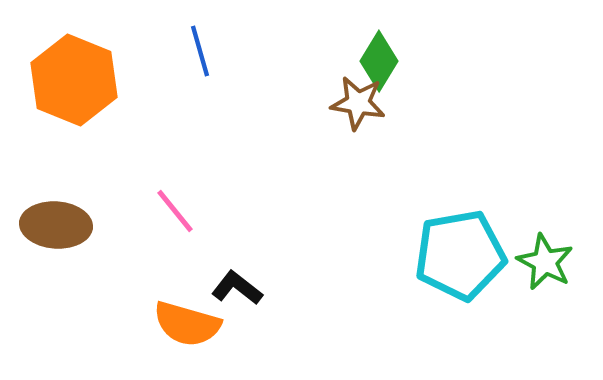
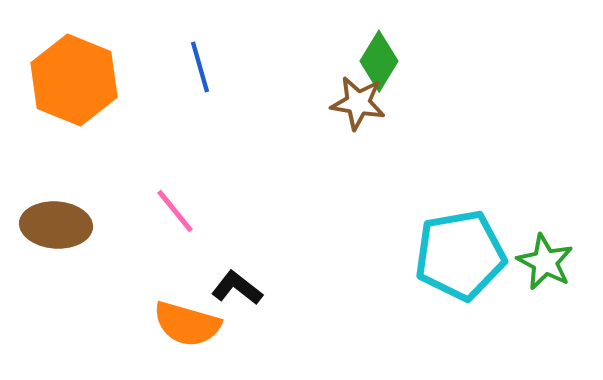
blue line: moved 16 px down
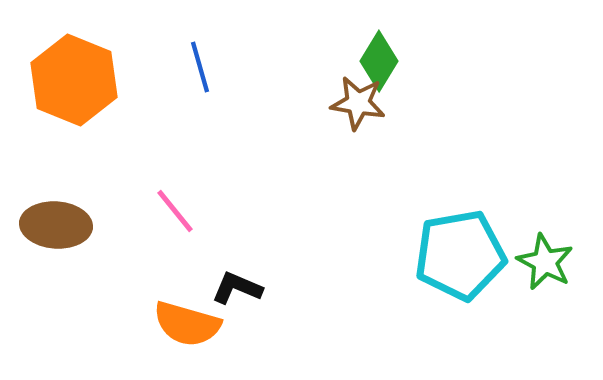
black L-shape: rotated 15 degrees counterclockwise
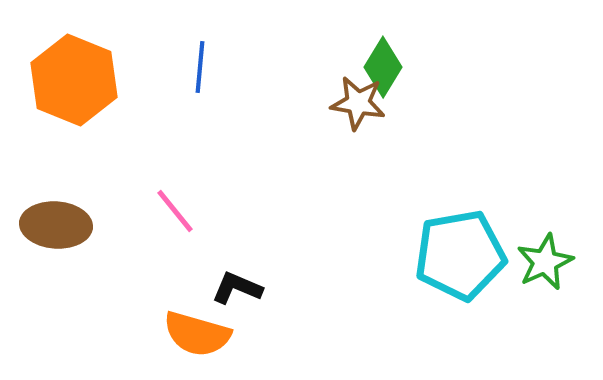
green diamond: moved 4 px right, 6 px down
blue line: rotated 21 degrees clockwise
green star: rotated 20 degrees clockwise
orange semicircle: moved 10 px right, 10 px down
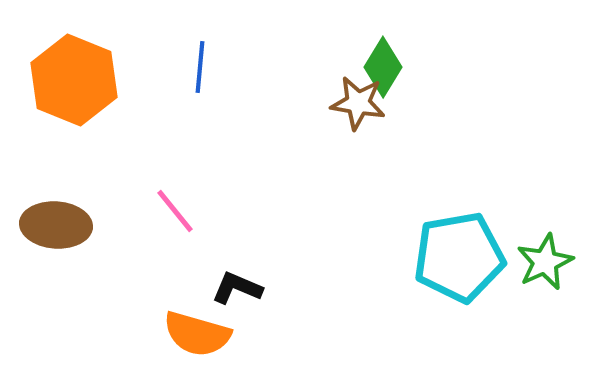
cyan pentagon: moved 1 px left, 2 px down
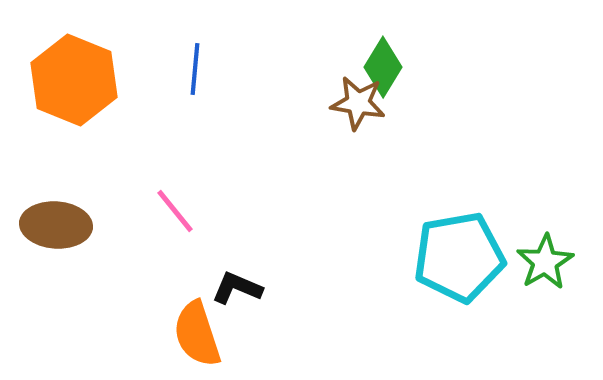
blue line: moved 5 px left, 2 px down
green star: rotated 6 degrees counterclockwise
orange semicircle: rotated 56 degrees clockwise
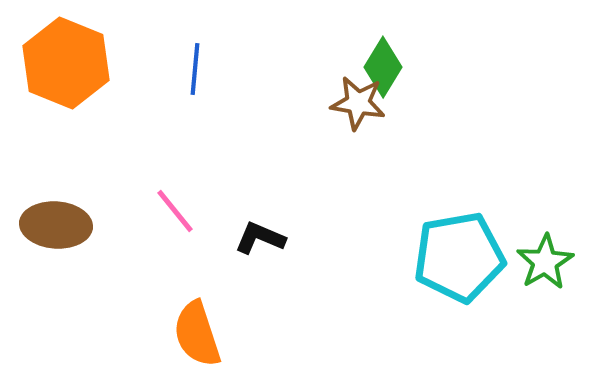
orange hexagon: moved 8 px left, 17 px up
black L-shape: moved 23 px right, 50 px up
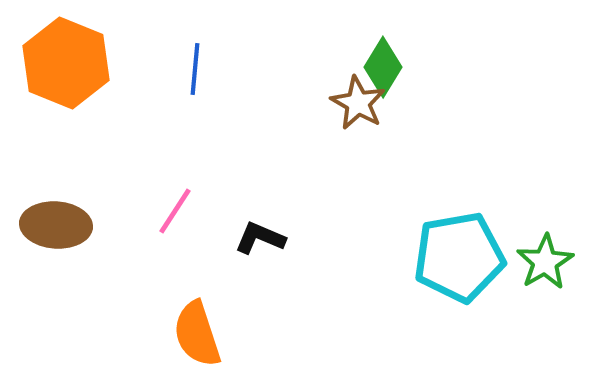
brown star: rotated 20 degrees clockwise
pink line: rotated 72 degrees clockwise
